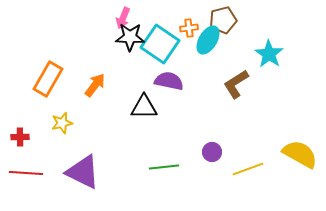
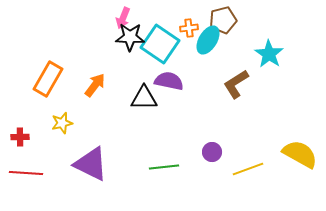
black triangle: moved 9 px up
purple triangle: moved 8 px right, 8 px up
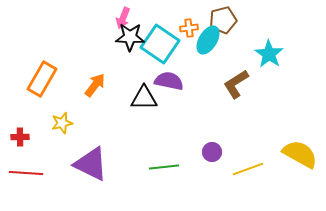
orange rectangle: moved 6 px left
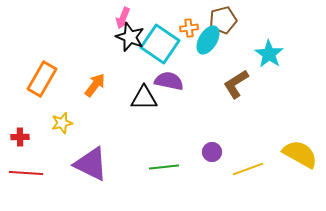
black star: rotated 20 degrees clockwise
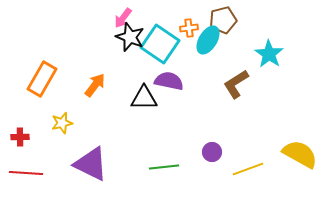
pink arrow: rotated 15 degrees clockwise
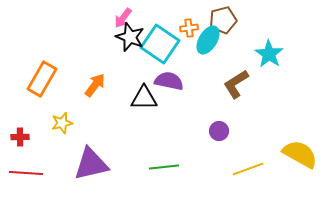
purple circle: moved 7 px right, 21 px up
purple triangle: rotated 39 degrees counterclockwise
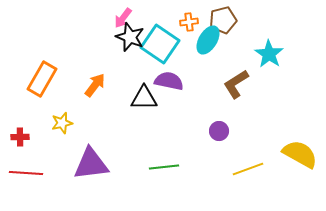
orange cross: moved 6 px up
purple triangle: rotated 6 degrees clockwise
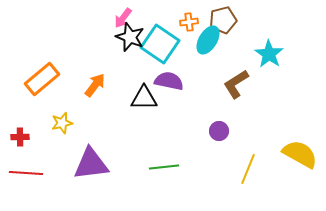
orange rectangle: rotated 20 degrees clockwise
yellow line: rotated 48 degrees counterclockwise
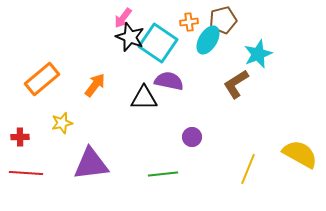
cyan square: moved 2 px left, 1 px up
cyan star: moved 11 px left; rotated 16 degrees clockwise
purple circle: moved 27 px left, 6 px down
green line: moved 1 px left, 7 px down
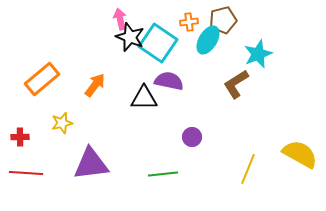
pink arrow: moved 3 px left, 1 px down; rotated 130 degrees clockwise
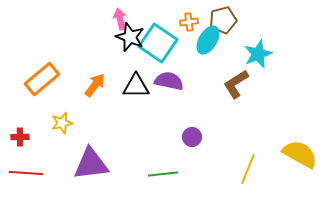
black triangle: moved 8 px left, 12 px up
